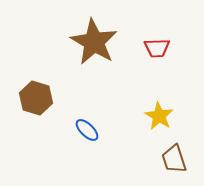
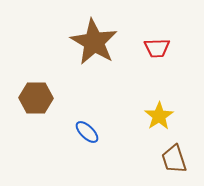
brown hexagon: rotated 16 degrees counterclockwise
yellow star: rotated 8 degrees clockwise
blue ellipse: moved 2 px down
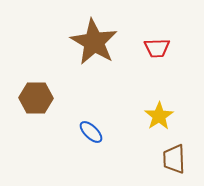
blue ellipse: moved 4 px right
brown trapezoid: rotated 16 degrees clockwise
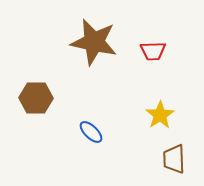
brown star: rotated 18 degrees counterclockwise
red trapezoid: moved 4 px left, 3 px down
yellow star: moved 1 px right, 1 px up
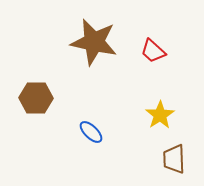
red trapezoid: rotated 44 degrees clockwise
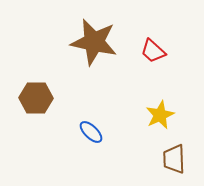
yellow star: rotated 8 degrees clockwise
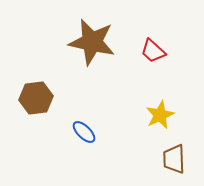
brown star: moved 2 px left
brown hexagon: rotated 8 degrees counterclockwise
blue ellipse: moved 7 px left
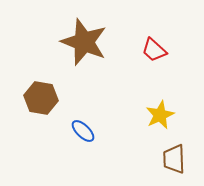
brown star: moved 8 px left; rotated 9 degrees clockwise
red trapezoid: moved 1 px right, 1 px up
brown hexagon: moved 5 px right; rotated 16 degrees clockwise
blue ellipse: moved 1 px left, 1 px up
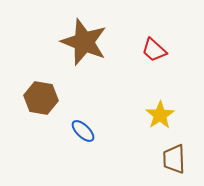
yellow star: rotated 8 degrees counterclockwise
